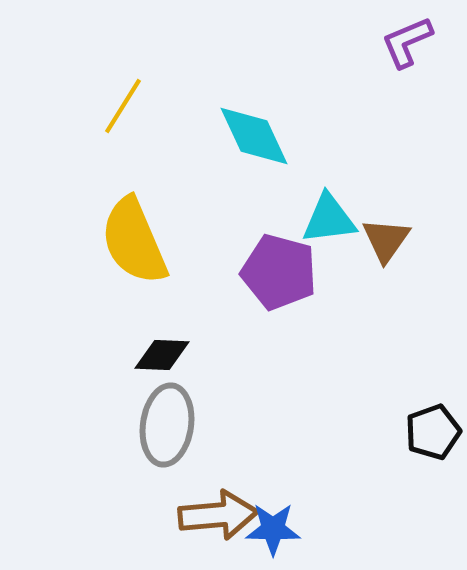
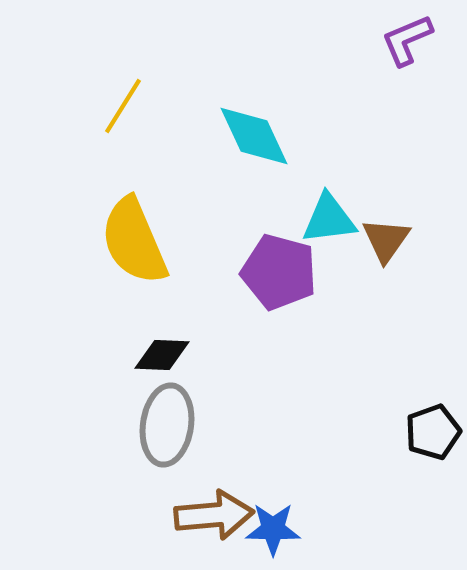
purple L-shape: moved 2 px up
brown arrow: moved 4 px left
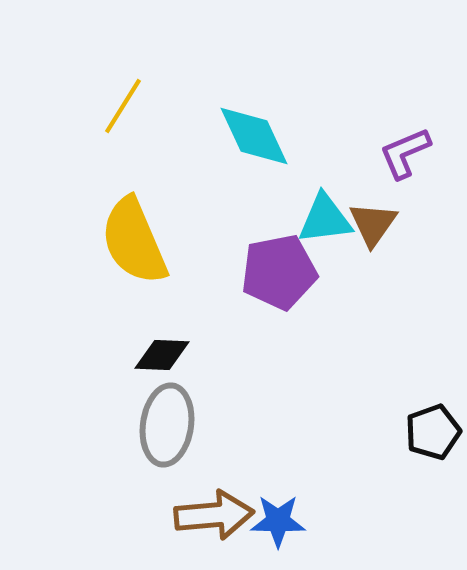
purple L-shape: moved 2 px left, 113 px down
cyan triangle: moved 4 px left
brown triangle: moved 13 px left, 16 px up
purple pentagon: rotated 26 degrees counterclockwise
blue star: moved 5 px right, 8 px up
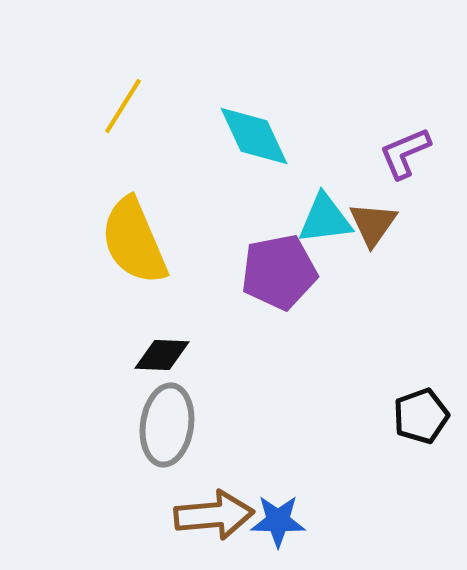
black pentagon: moved 12 px left, 16 px up
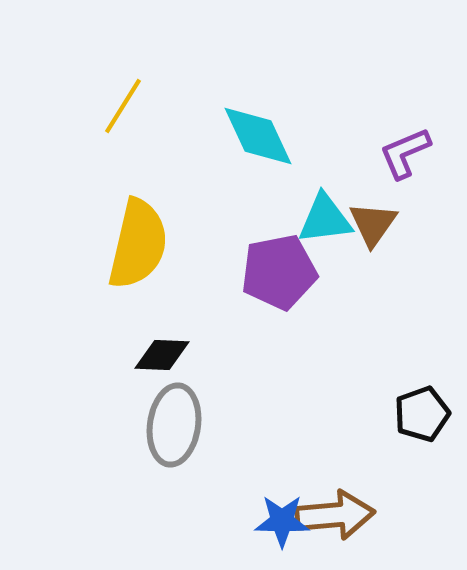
cyan diamond: moved 4 px right
yellow semicircle: moved 4 px right, 3 px down; rotated 144 degrees counterclockwise
black pentagon: moved 1 px right, 2 px up
gray ellipse: moved 7 px right
brown arrow: moved 121 px right
blue star: moved 4 px right
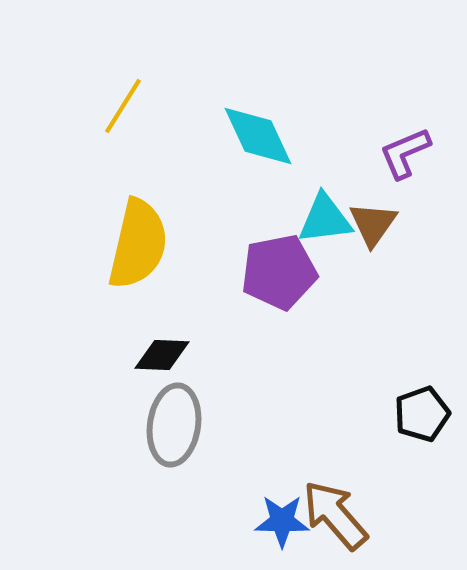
brown arrow: rotated 126 degrees counterclockwise
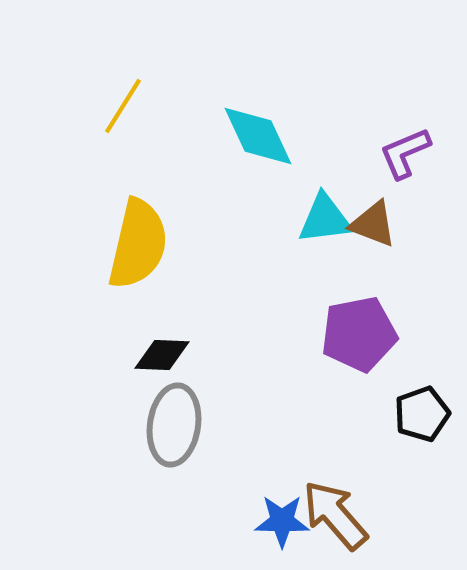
brown triangle: rotated 44 degrees counterclockwise
purple pentagon: moved 80 px right, 62 px down
